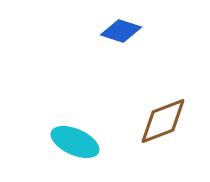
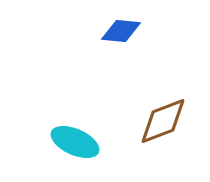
blue diamond: rotated 12 degrees counterclockwise
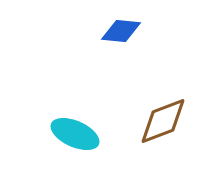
cyan ellipse: moved 8 px up
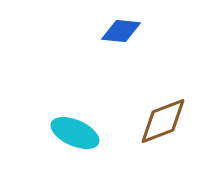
cyan ellipse: moved 1 px up
